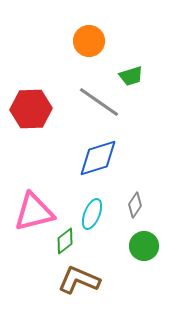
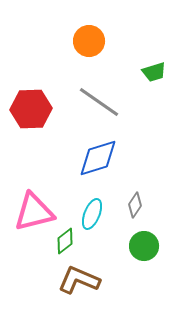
green trapezoid: moved 23 px right, 4 px up
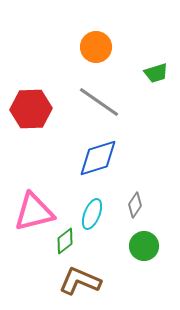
orange circle: moved 7 px right, 6 px down
green trapezoid: moved 2 px right, 1 px down
brown L-shape: moved 1 px right, 1 px down
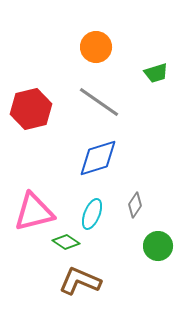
red hexagon: rotated 12 degrees counterclockwise
green diamond: moved 1 px right, 1 px down; rotated 72 degrees clockwise
green circle: moved 14 px right
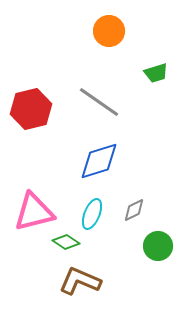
orange circle: moved 13 px right, 16 px up
blue diamond: moved 1 px right, 3 px down
gray diamond: moved 1 px left, 5 px down; rotated 30 degrees clockwise
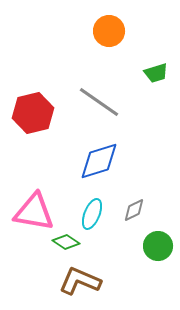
red hexagon: moved 2 px right, 4 px down
pink triangle: rotated 24 degrees clockwise
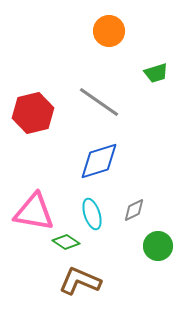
cyan ellipse: rotated 40 degrees counterclockwise
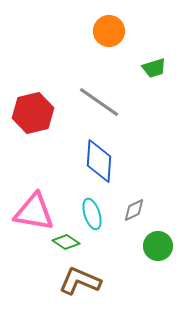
green trapezoid: moved 2 px left, 5 px up
blue diamond: rotated 69 degrees counterclockwise
